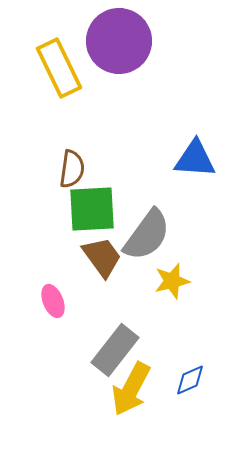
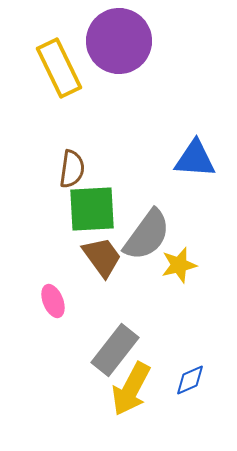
yellow star: moved 7 px right, 16 px up
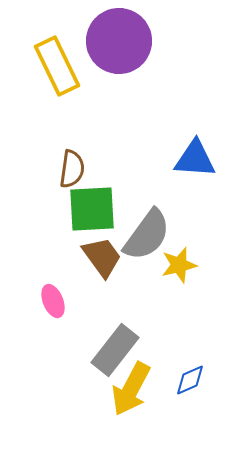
yellow rectangle: moved 2 px left, 2 px up
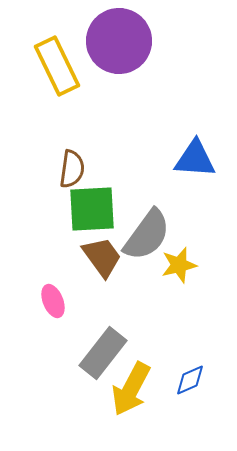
gray rectangle: moved 12 px left, 3 px down
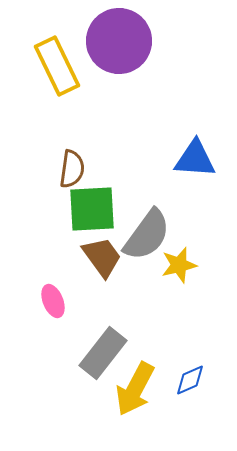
yellow arrow: moved 4 px right
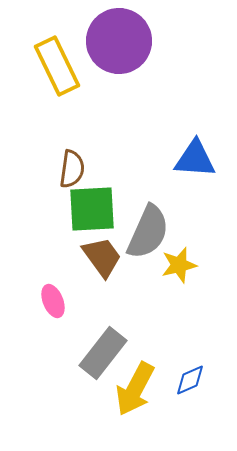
gray semicircle: moved 1 px right, 3 px up; rotated 12 degrees counterclockwise
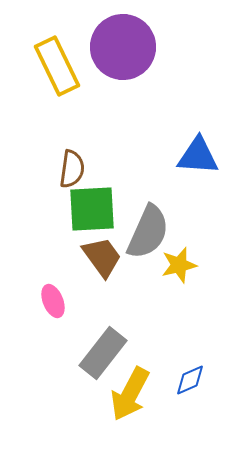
purple circle: moved 4 px right, 6 px down
blue triangle: moved 3 px right, 3 px up
yellow arrow: moved 5 px left, 5 px down
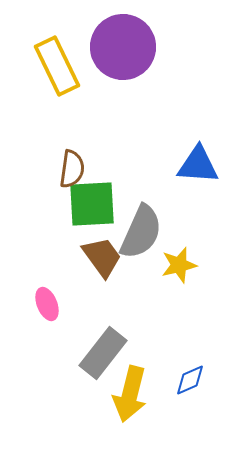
blue triangle: moved 9 px down
green square: moved 5 px up
gray semicircle: moved 7 px left
pink ellipse: moved 6 px left, 3 px down
yellow arrow: rotated 14 degrees counterclockwise
